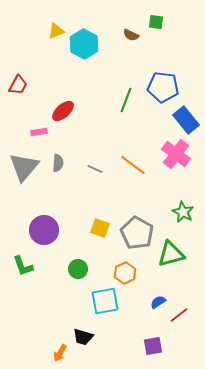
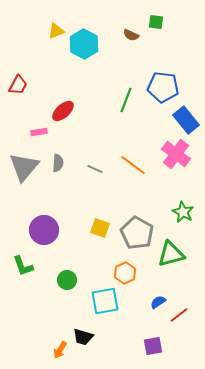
green circle: moved 11 px left, 11 px down
orange arrow: moved 3 px up
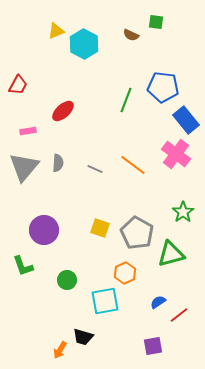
pink rectangle: moved 11 px left, 1 px up
green star: rotated 10 degrees clockwise
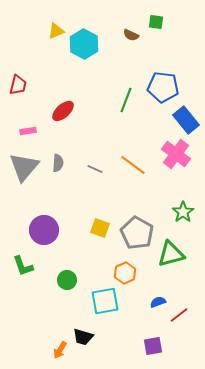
red trapezoid: rotated 15 degrees counterclockwise
blue semicircle: rotated 14 degrees clockwise
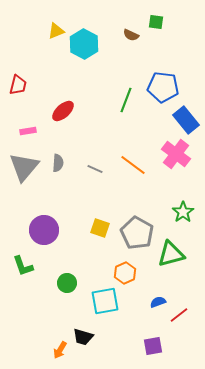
green circle: moved 3 px down
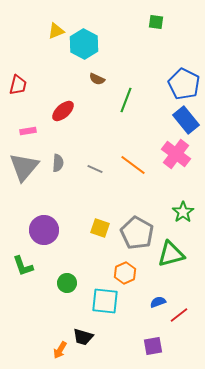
brown semicircle: moved 34 px left, 44 px down
blue pentagon: moved 21 px right, 3 px up; rotated 20 degrees clockwise
cyan square: rotated 16 degrees clockwise
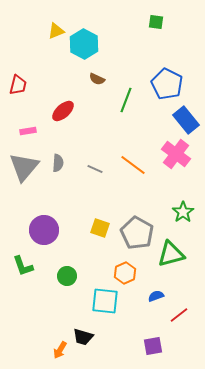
blue pentagon: moved 17 px left
green circle: moved 7 px up
blue semicircle: moved 2 px left, 6 px up
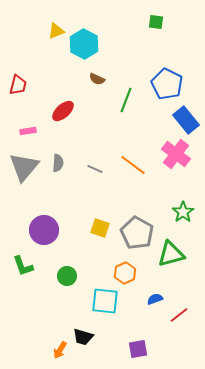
blue semicircle: moved 1 px left, 3 px down
purple square: moved 15 px left, 3 px down
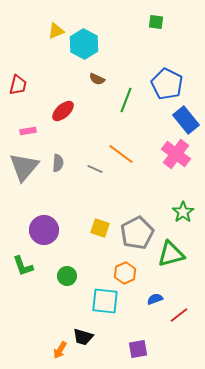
orange line: moved 12 px left, 11 px up
gray pentagon: rotated 16 degrees clockwise
